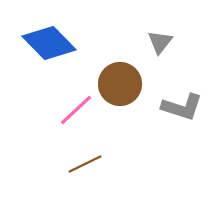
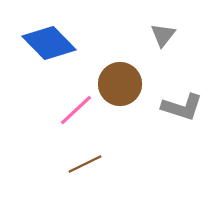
gray triangle: moved 3 px right, 7 px up
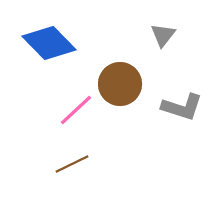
brown line: moved 13 px left
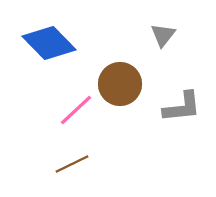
gray L-shape: rotated 24 degrees counterclockwise
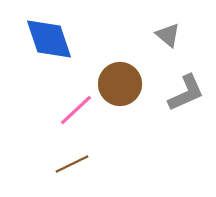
gray triangle: moved 5 px right; rotated 28 degrees counterclockwise
blue diamond: moved 4 px up; rotated 26 degrees clockwise
gray L-shape: moved 4 px right, 14 px up; rotated 18 degrees counterclockwise
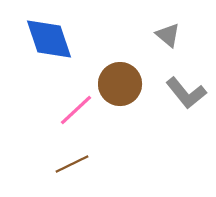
gray L-shape: rotated 75 degrees clockwise
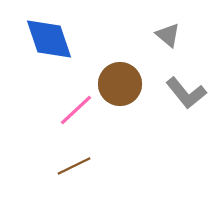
brown line: moved 2 px right, 2 px down
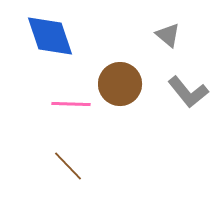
blue diamond: moved 1 px right, 3 px up
gray L-shape: moved 2 px right, 1 px up
pink line: moved 5 px left, 6 px up; rotated 45 degrees clockwise
brown line: moved 6 px left; rotated 72 degrees clockwise
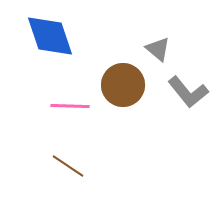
gray triangle: moved 10 px left, 14 px down
brown circle: moved 3 px right, 1 px down
pink line: moved 1 px left, 2 px down
brown line: rotated 12 degrees counterclockwise
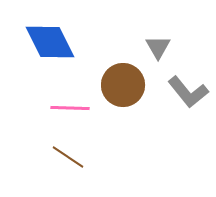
blue diamond: moved 6 px down; rotated 8 degrees counterclockwise
gray triangle: moved 2 px up; rotated 20 degrees clockwise
pink line: moved 2 px down
brown line: moved 9 px up
